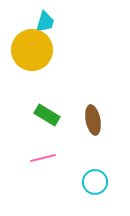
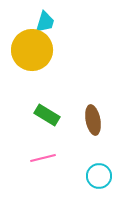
cyan circle: moved 4 px right, 6 px up
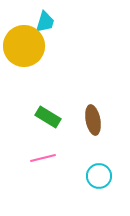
yellow circle: moved 8 px left, 4 px up
green rectangle: moved 1 px right, 2 px down
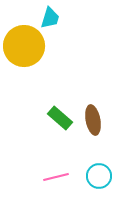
cyan trapezoid: moved 5 px right, 4 px up
green rectangle: moved 12 px right, 1 px down; rotated 10 degrees clockwise
pink line: moved 13 px right, 19 px down
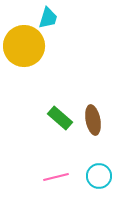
cyan trapezoid: moved 2 px left
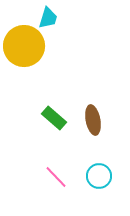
green rectangle: moved 6 px left
pink line: rotated 60 degrees clockwise
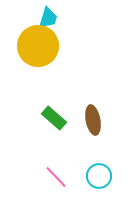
yellow circle: moved 14 px right
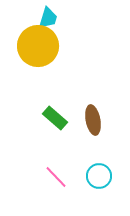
green rectangle: moved 1 px right
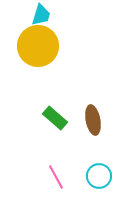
cyan trapezoid: moved 7 px left, 3 px up
pink line: rotated 15 degrees clockwise
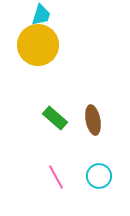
yellow circle: moved 1 px up
